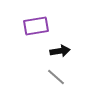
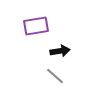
gray line: moved 1 px left, 1 px up
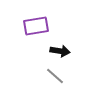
black arrow: rotated 18 degrees clockwise
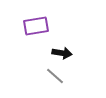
black arrow: moved 2 px right, 2 px down
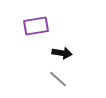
gray line: moved 3 px right, 3 px down
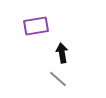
black arrow: rotated 108 degrees counterclockwise
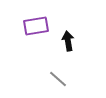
black arrow: moved 6 px right, 12 px up
